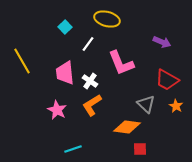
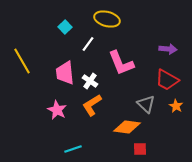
purple arrow: moved 6 px right, 7 px down; rotated 18 degrees counterclockwise
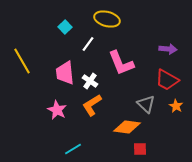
cyan line: rotated 12 degrees counterclockwise
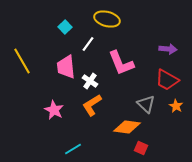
pink trapezoid: moved 1 px right, 6 px up
pink star: moved 3 px left
red square: moved 1 px right, 1 px up; rotated 24 degrees clockwise
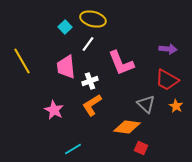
yellow ellipse: moved 14 px left
white cross: rotated 35 degrees clockwise
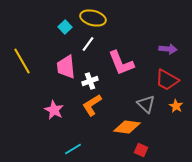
yellow ellipse: moved 1 px up
red square: moved 2 px down
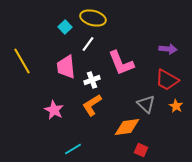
white cross: moved 2 px right, 1 px up
orange diamond: rotated 16 degrees counterclockwise
